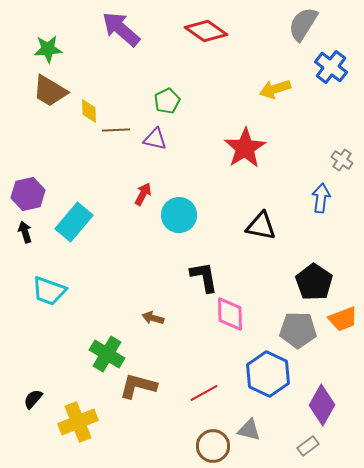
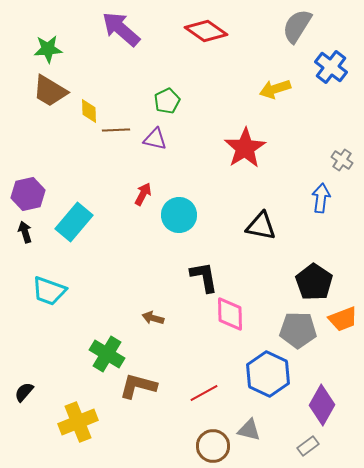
gray semicircle: moved 6 px left, 2 px down
black semicircle: moved 9 px left, 7 px up
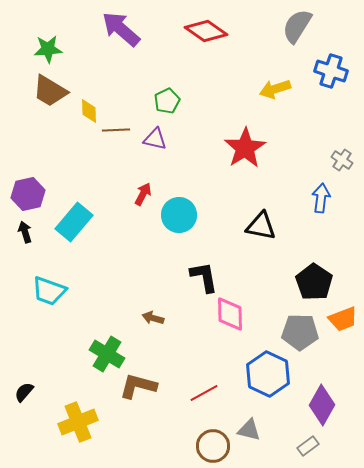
blue cross: moved 4 px down; rotated 20 degrees counterclockwise
gray pentagon: moved 2 px right, 2 px down
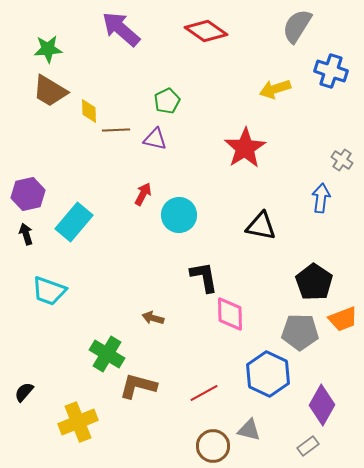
black arrow: moved 1 px right, 2 px down
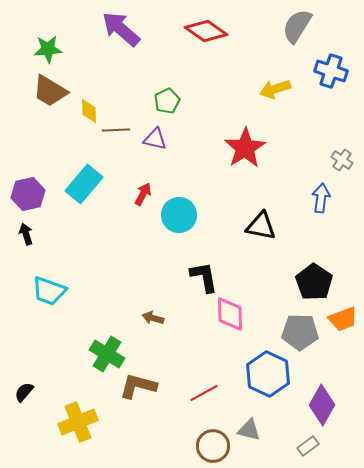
cyan rectangle: moved 10 px right, 38 px up
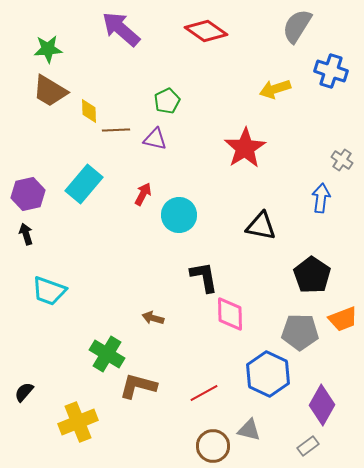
black pentagon: moved 2 px left, 7 px up
